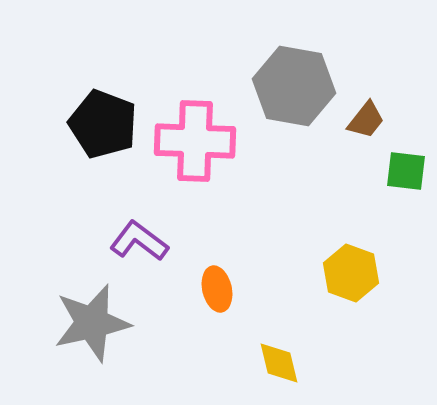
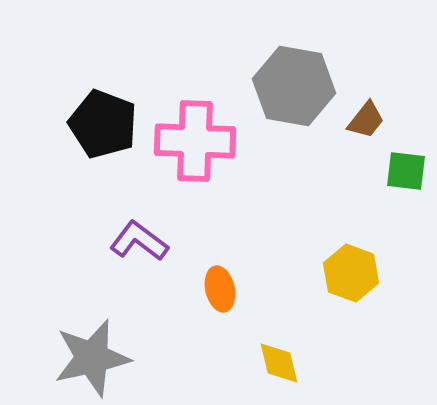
orange ellipse: moved 3 px right
gray star: moved 35 px down
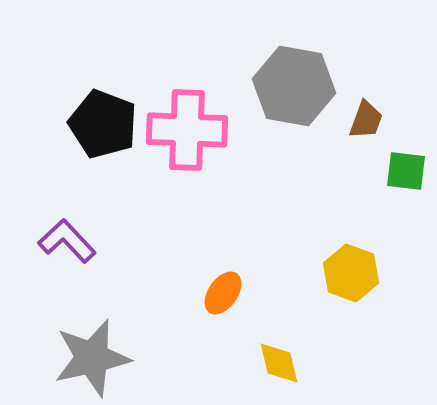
brown trapezoid: rotated 18 degrees counterclockwise
pink cross: moved 8 px left, 11 px up
purple L-shape: moved 72 px left; rotated 10 degrees clockwise
orange ellipse: moved 3 px right, 4 px down; rotated 48 degrees clockwise
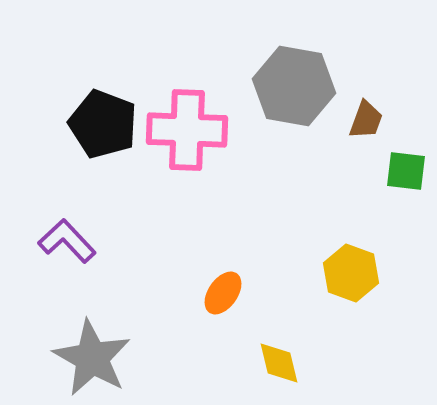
gray star: rotated 30 degrees counterclockwise
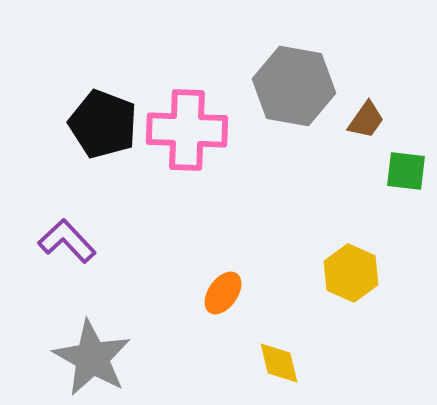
brown trapezoid: rotated 15 degrees clockwise
yellow hexagon: rotated 4 degrees clockwise
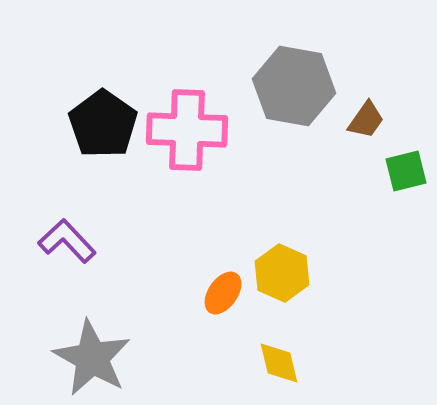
black pentagon: rotated 14 degrees clockwise
green square: rotated 21 degrees counterclockwise
yellow hexagon: moved 69 px left
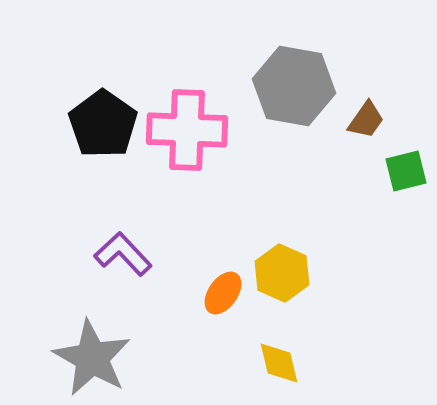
purple L-shape: moved 56 px right, 13 px down
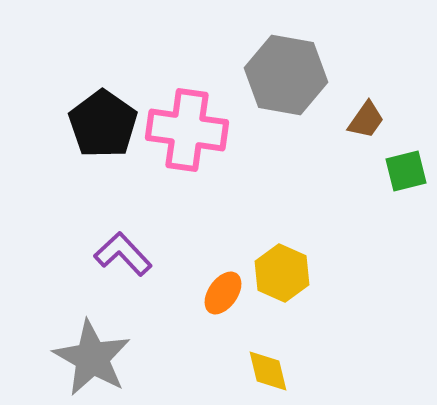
gray hexagon: moved 8 px left, 11 px up
pink cross: rotated 6 degrees clockwise
yellow diamond: moved 11 px left, 8 px down
